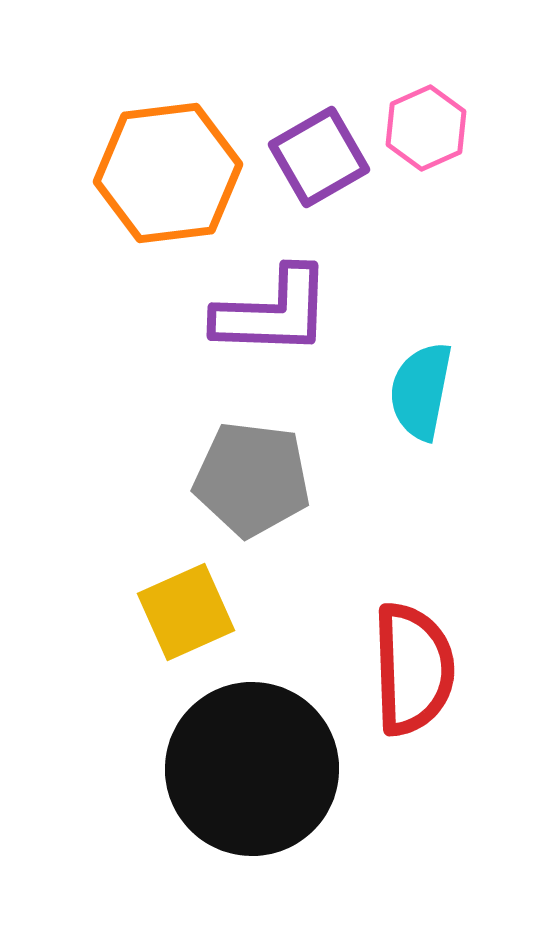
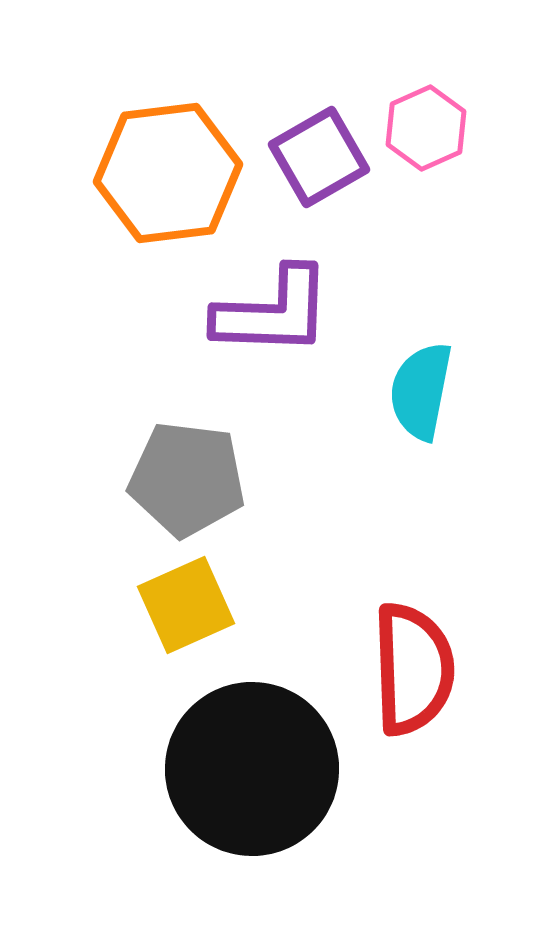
gray pentagon: moved 65 px left
yellow square: moved 7 px up
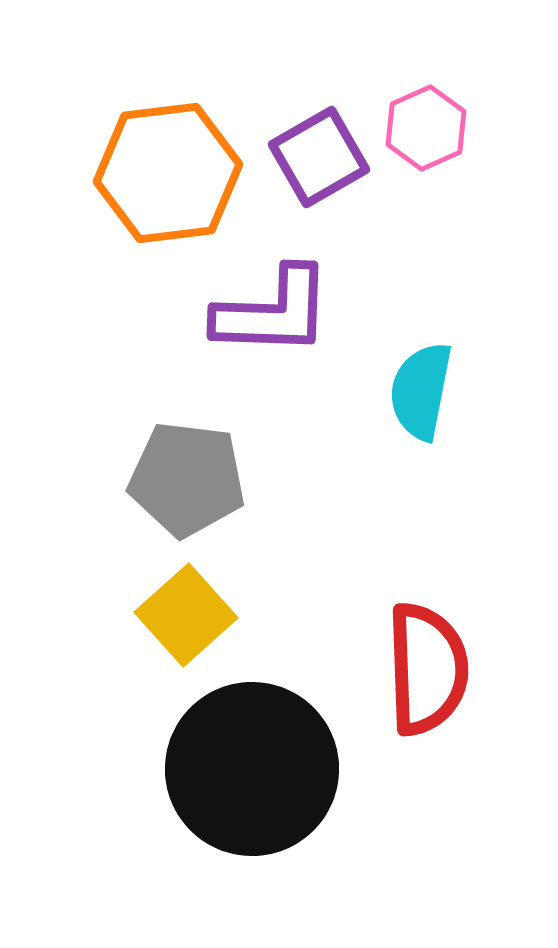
yellow square: moved 10 px down; rotated 18 degrees counterclockwise
red semicircle: moved 14 px right
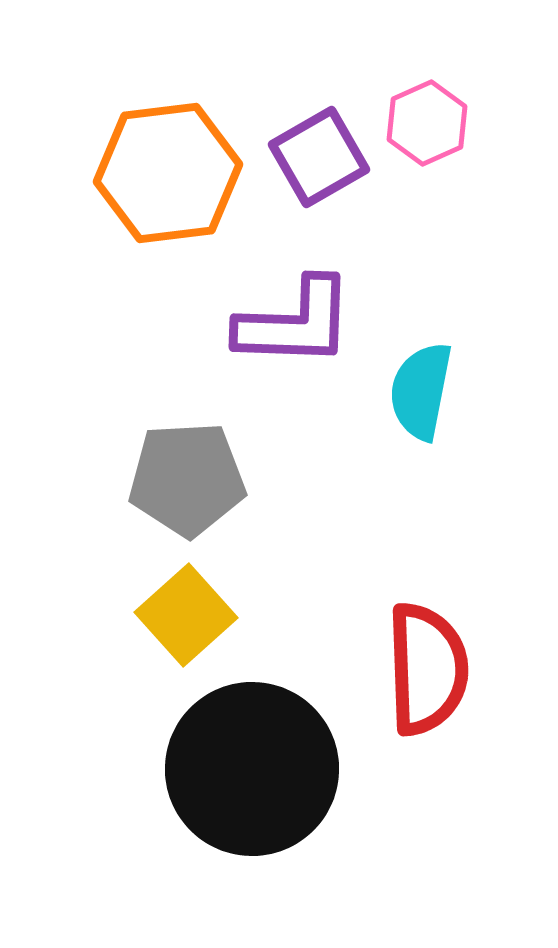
pink hexagon: moved 1 px right, 5 px up
purple L-shape: moved 22 px right, 11 px down
gray pentagon: rotated 10 degrees counterclockwise
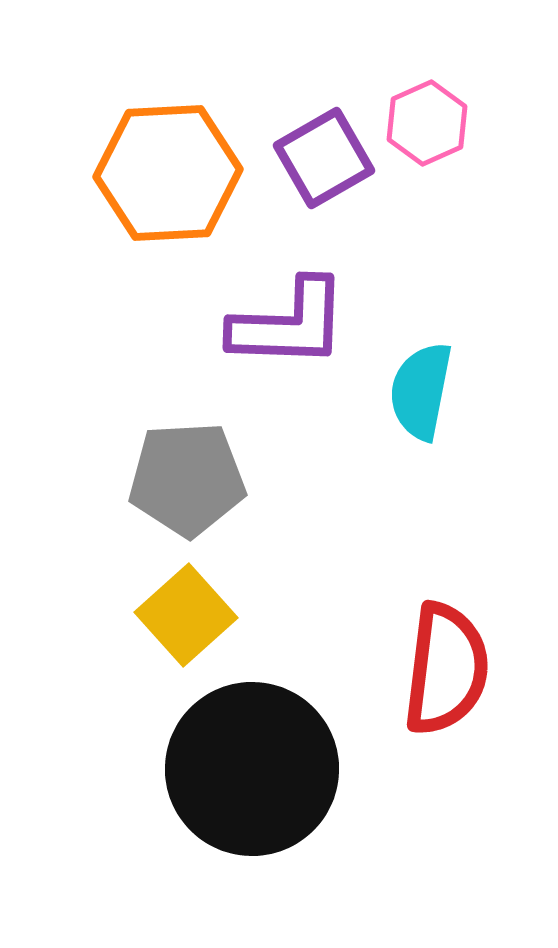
purple square: moved 5 px right, 1 px down
orange hexagon: rotated 4 degrees clockwise
purple L-shape: moved 6 px left, 1 px down
red semicircle: moved 19 px right; rotated 9 degrees clockwise
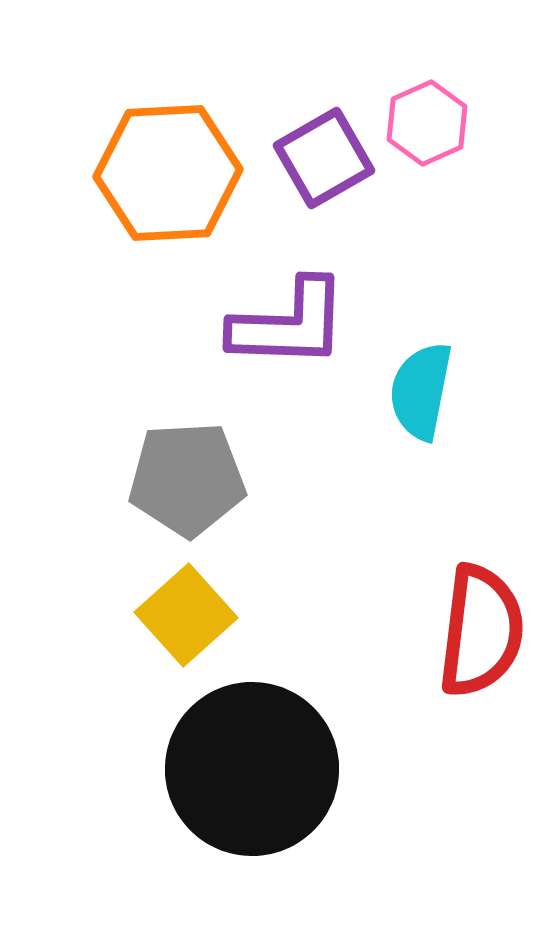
red semicircle: moved 35 px right, 38 px up
